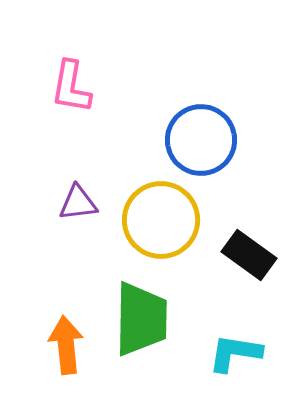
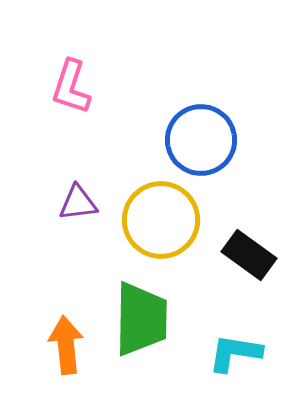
pink L-shape: rotated 8 degrees clockwise
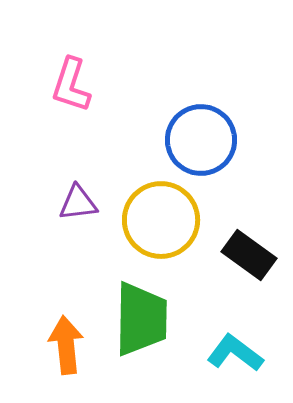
pink L-shape: moved 2 px up
cyan L-shape: rotated 28 degrees clockwise
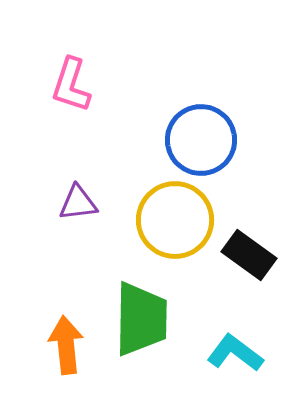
yellow circle: moved 14 px right
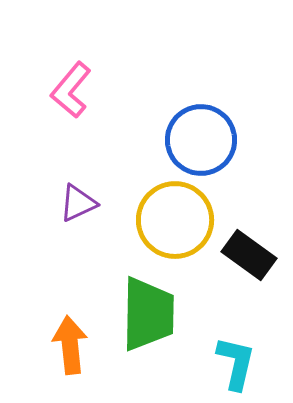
pink L-shape: moved 5 px down; rotated 22 degrees clockwise
purple triangle: rotated 18 degrees counterclockwise
green trapezoid: moved 7 px right, 5 px up
orange arrow: moved 4 px right
cyan L-shape: moved 1 px right, 10 px down; rotated 66 degrees clockwise
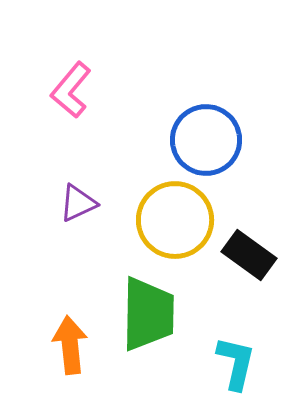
blue circle: moved 5 px right
